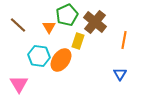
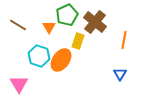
brown line: rotated 12 degrees counterclockwise
cyan hexagon: rotated 10 degrees clockwise
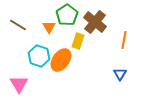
green pentagon: rotated 10 degrees counterclockwise
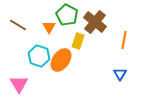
green pentagon: rotated 10 degrees counterclockwise
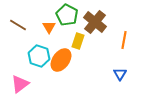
pink triangle: moved 1 px right; rotated 24 degrees clockwise
